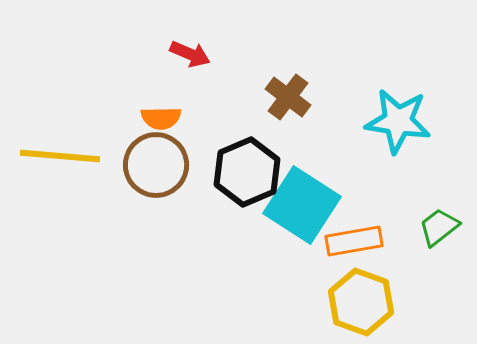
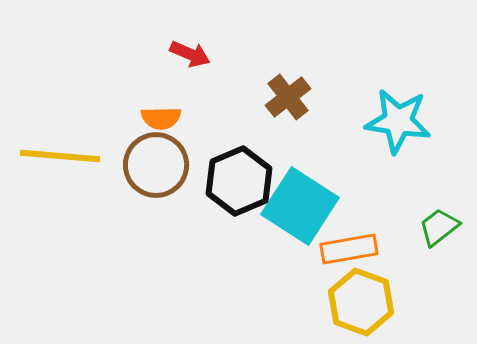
brown cross: rotated 15 degrees clockwise
black hexagon: moved 8 px left, 9 px down
cyan square: moved 2 px left, 1 px down
orange rectangle: moved 5 px left, 8 px down
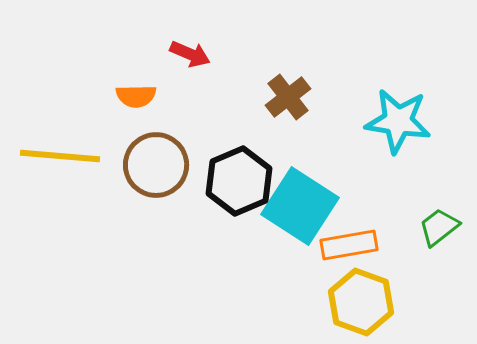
orange semicircle: moved 25 px left, 22 px up
orange rectangle: moved 4 px up
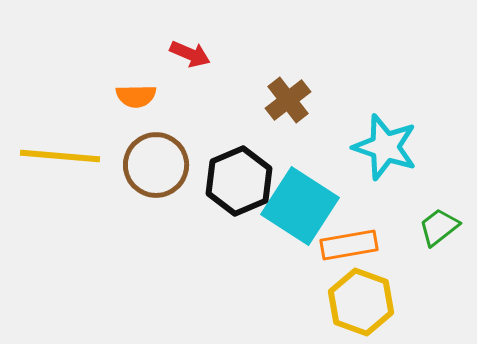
brown cross: moved 3 px down
cyan star: moved 13 px left, 26 px down; rotated 10 degrees clockwise
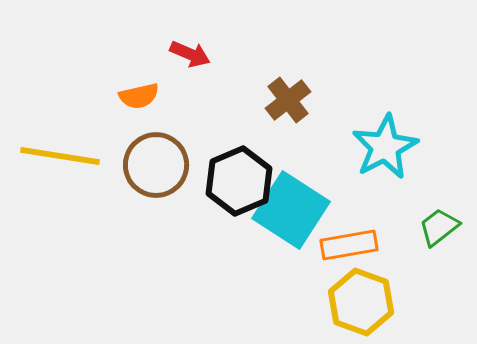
orange semicircle: moved 3 px right; rotated 12 degrees counterclockwise
cyan star: rotated 26 degrees clockwise
yellow line: rotated 4 degrees clockwise
cyan square: moved 9 px left, 4 px down
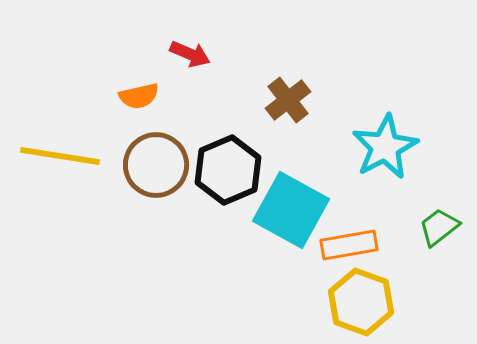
black hexagon: moved 11 px left, 11 px up
cyan square: rotated 4 degrees counterclockwise
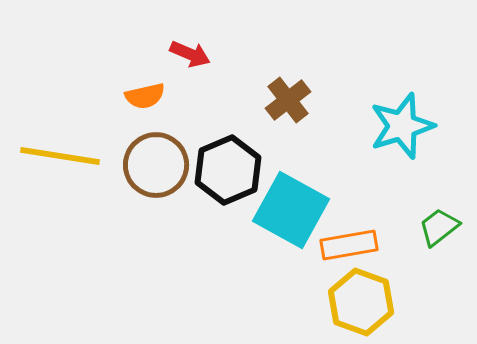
orange semicircle: moved 6 px right
cyan star: moved 17 px right, 21 px up; rotated 10 degrees clockwise
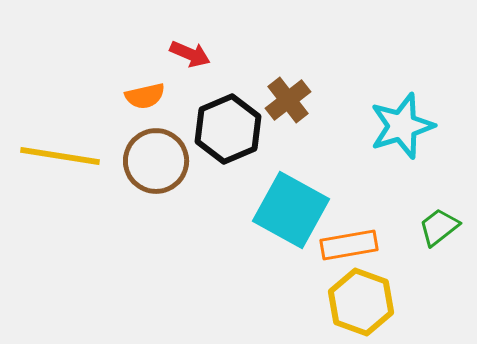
brown circle: moved 4 px up
black hexagon: moved 41 px up
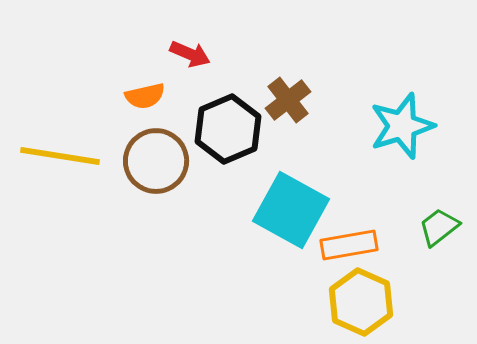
yellow hexagon: rotated 4 degrees clockwise
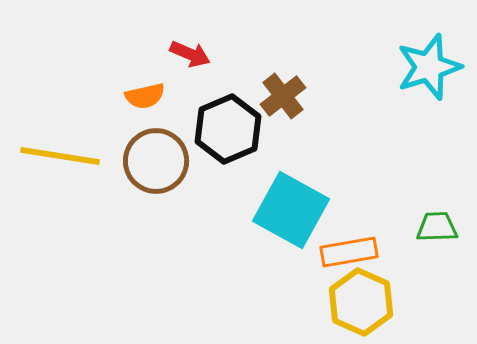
brown cross: moved 5 px left, 4 px up
cyan star: moved 27 px right, 59 px up
green trapezoid: moved 2 px left; rotated 36 degrees clockwise
orange rectangle: moved 7 px down
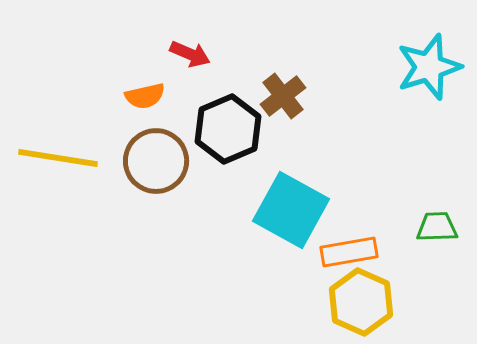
yellow line: moved 2 px left, 2 px down
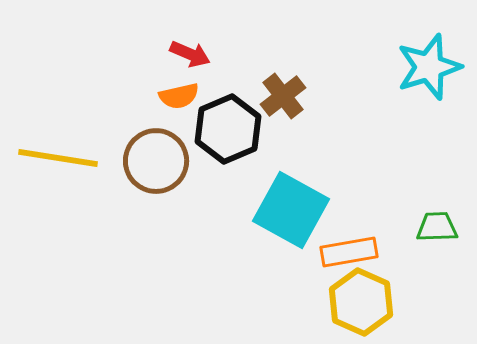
orange semicircle: moved 34 px right
